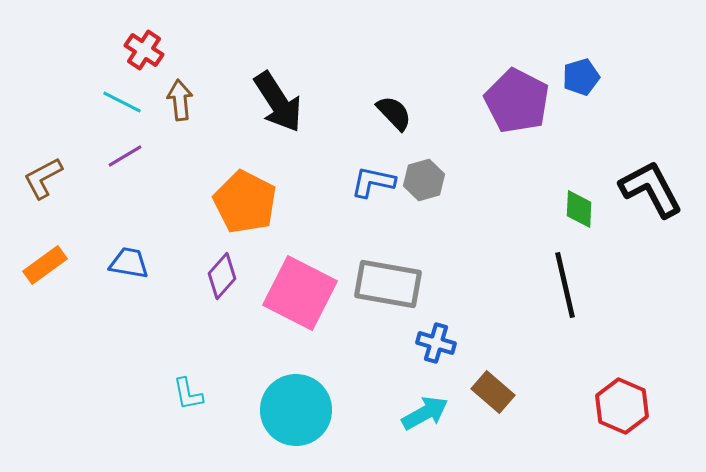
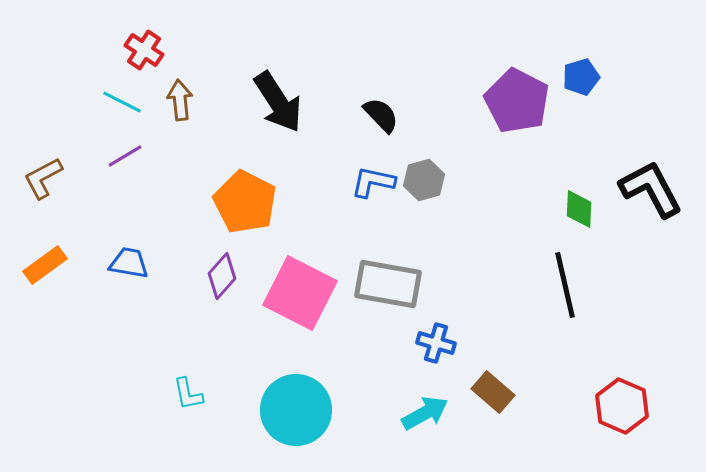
black semicircle: moved 13 px left, 2 px down
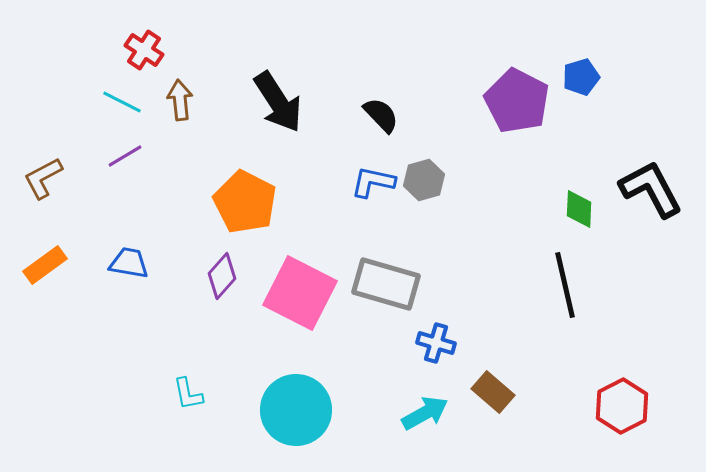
gray rectangle: moved 2 px left; rotated 6 degrees clockwise
red hexagon: rotated 10 degrees clockwise
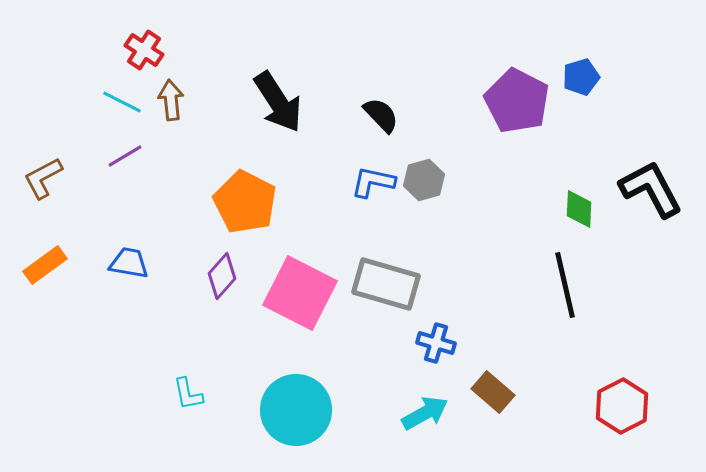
brown arrow: moved 9 px left
